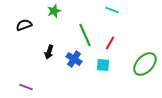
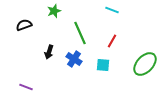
green line: moved 5 px left, 2 px up
red line: moved 2 px right, 2 px up
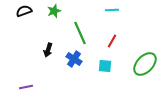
cyan line: rotated 24 degrees counterclockwise
black semicircle: moved 14 px up
black arrow: moved 1 px left, 2 px up
cyan square: moved 2 px right, 1 px down
purple line: rotated 32 degrees counterclockwise
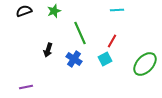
cyan line: moved 5 px right
cyan square: moved 7 px up; rotated 32 degrees counterclockwise
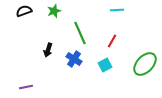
cyan square: moved 6 px down
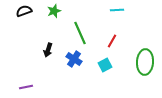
green ellipse: moved 2 px up; rotated 40 degrees counterclockwise
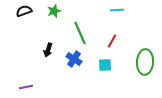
cyan square: rotated 24 degrees clockwise
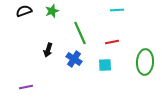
green star: moved 2 px left
red line: moved 1 px down; rotated 48 degrees clockwise
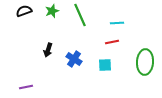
cyan line: moved 13 px down
green line: moved 18 px up
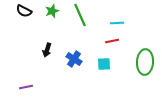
black semicircle: rotated 133 degrees counterclockwise
red line: moved 1 px up
black arrow: moved 1 px left
cyan square: moved 1 px left, 1 px up
